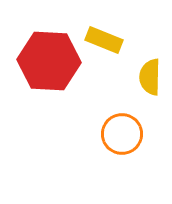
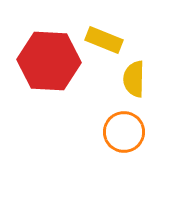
yellow semicircle: moved 16 px left, 2 px down
orange circle: moved 2 px right, 2 px up
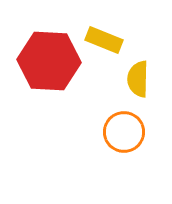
yellow semicircle: moved 4 px right
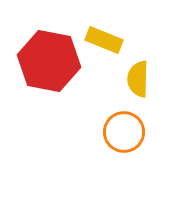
red hexagon: rotated 8 degrees clockwise
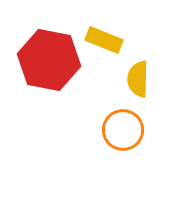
red hexagon: moved 1 px up
orange circle: moved 1 px left, 2 px up
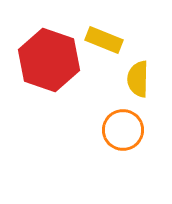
red hexagon: rotated 8 degrees clockwise
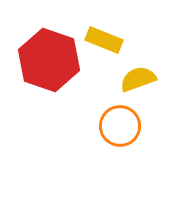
yellow semicircle: rotated 69 degrees clockwise
orange circle: moved 3 px left, 4 px up
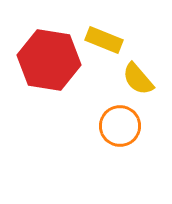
red hexagon: rotated 10 degrees counterclockwise
yellow semicircle: rotated 111 degrees counterclockwise
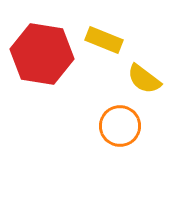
red hexagon: moved 7 px left, 6 px up
yellow semicircle: moved 6 px right; rotated 12 degrees counterclockwise
